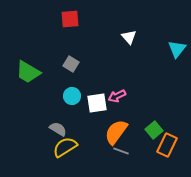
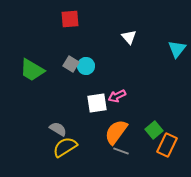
green trapezoid: moved 4 px right, 2 px up
cyan circle: moved 14 px right, 30 px up
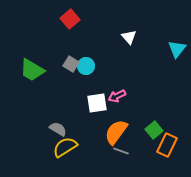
red square: rotated 36 degrees counterclockwise
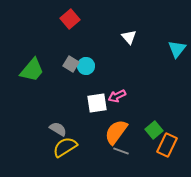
green trapezoid: rotated 80 degrees counterclockwise
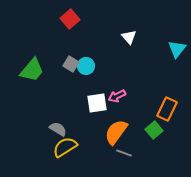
orange rectangle: moved 36 px up
gray line: moved 3 px right, 2 px down
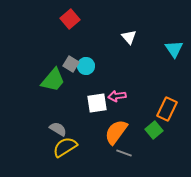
cyan triangle: moved 3 px left; rotated 12 degrees counterclockwise
green trapezoid: moved 21 px right, 10 px down
pink arrow: rotated 18 degrees clockwise
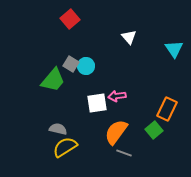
gray semicircle: rotated 18 degrees counterclockwise
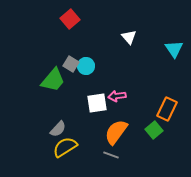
gray semicircle: rotated 120 degrees clockwise
gray line: moved 13 px left, 2 px down
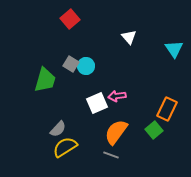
green trapezoid: moved 8 px left; rotated 24 degrees counterclockwise
white square: rotated 15 degrees counterclockwise
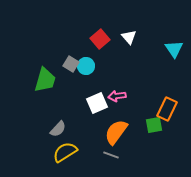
red square: moved 30 px right, 20 px down
green square: moved 5 px up; rotated 30 degrees clockwise
yellow semicircle: moved 5 px down
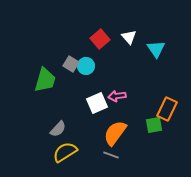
cyan triangle: moved 18 px left
orange semicircle: moved 1 px left, 1 px down
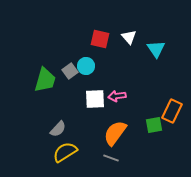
red square: rotated 36 degrees counterclockwise
gray square: moved 1 px left, 7 px down; rotated 21 degrees clockwise
white square: moved 2 px left, 4 px up; rotated 20 degrees clockwise
orange rectangle: moved 5 px right, 2 px down
gray line: moved 3 px down
